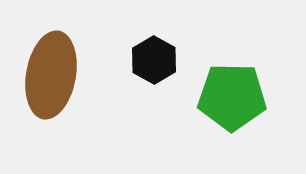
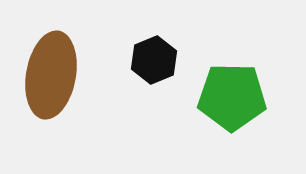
black hexagon: rotated 9 degrees clockwise
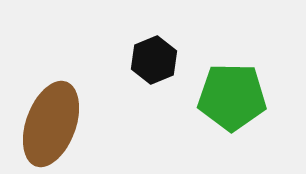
brown ellipse: moved 49 px down; rotated 10 degrees clockwise
